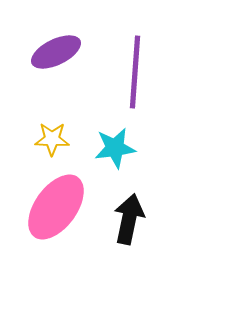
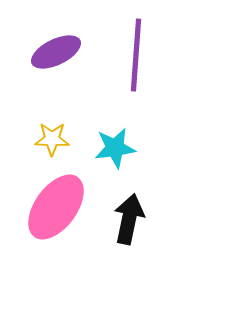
purple line: moved 1 px right, 17 px up
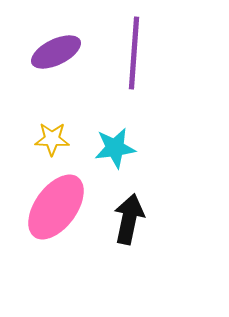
purple line: moved 2 px left, 2 px up
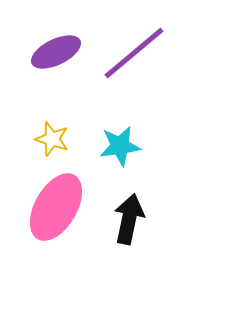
purple line: rotated 46 degrees clockwise
yellow star: rotated 16 degrees clockwise
cyan star: moved 5 px right, 2 px up
pink ellipse: rotated 6 degrees counterclockwise
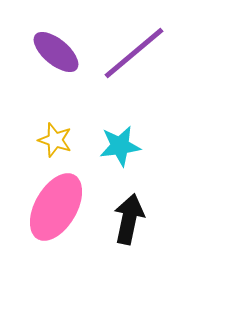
purple ellipse: rotated 66 degrees clockwise
yellow star: moved 3 px right, 1 px down
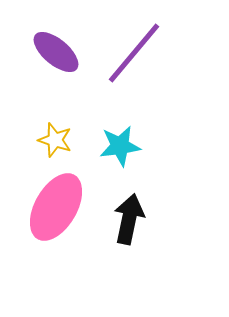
purple line: rotated 10 degrees counterclockwise
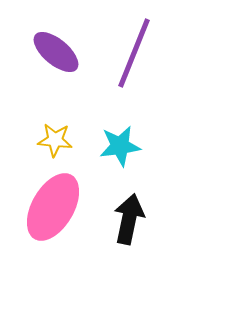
purple line: rotated 18 degrees counterclockwise
yellow star: rotated 12 degrees counterclockwise
pink ellipse: moved 3 px left
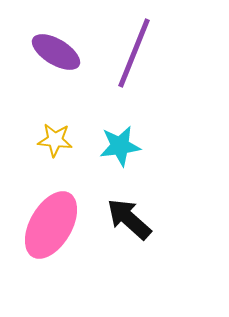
purple ellipse: rotated 9 degrees counterclockwise
pink ellipse: moved 2 px left, 18 px down
black arrow: rotated 60 degrees counterclockwise
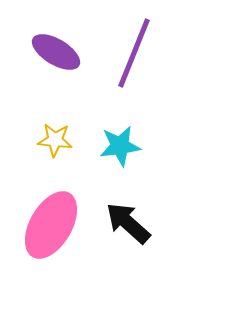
black arrow: moved 1 px left, 4 px down
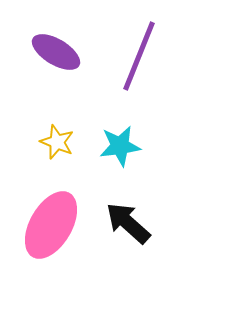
purple line: moved 5 px right, 3 px down
yellow star: moved 2 px right, 2 px down; rotated 16 degrees clockwise
